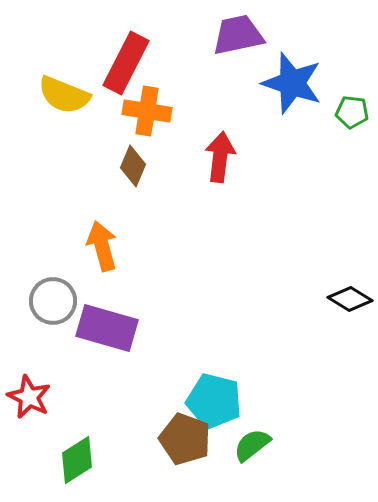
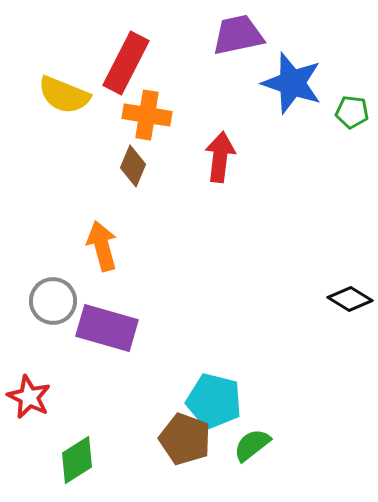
orange cross: moved 4 px down
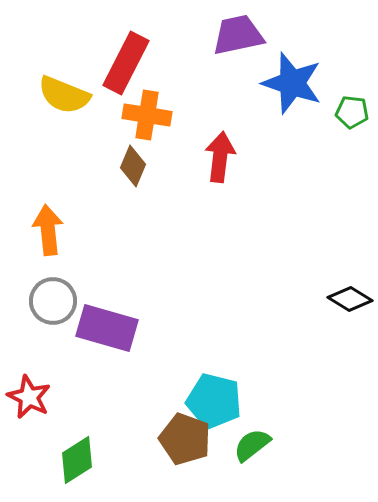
orange arrow: moved 54 px left, 16 px up; rotated 9 degrees clockwise
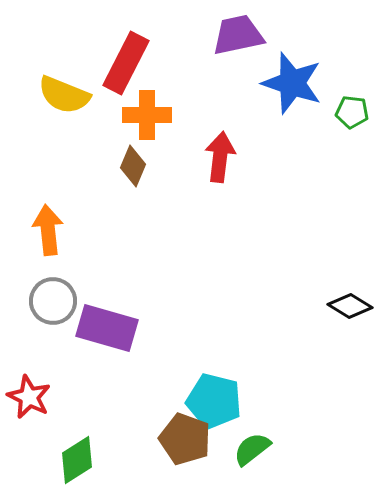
orange cross: rotated 9 degrees counterclockwise
black diamond: moved 7 px down
green semicircle: moved 4 px down
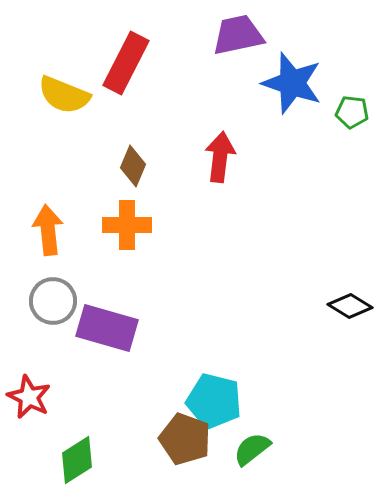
orange cross: moved 20 px left, 110 px down
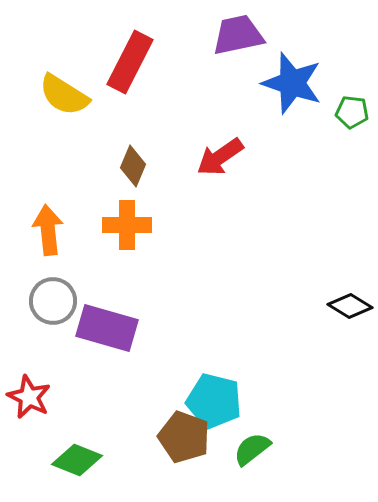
red rectangle: moved 4 px right, 1 px up
yellow semicircle: rotated 10 degrees clockwise
red arrow: rotated 132 degrees counterclockwise
brown pentagon: moved 1 px left, 2 px up
green diamond: rotated 54 degrees clockwise
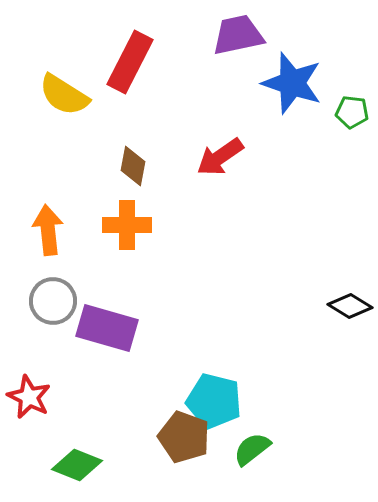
brown diamond: rotated 12 degrees counterclockwise
green diamond: moved 5 px down
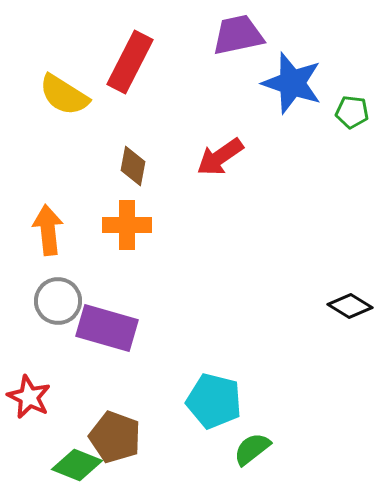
gray circle: moved 5 px right
brown pentagon: moved 69 px left
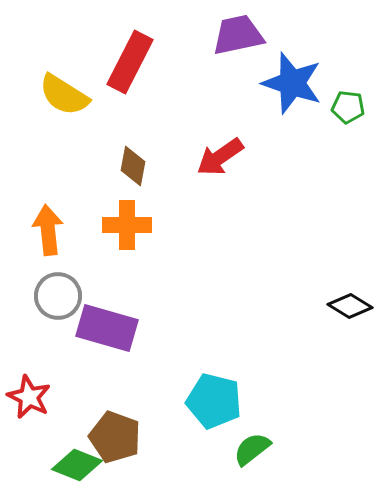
green pentagon: moved 4 px left, 5 px up
gray circle: moved 5 px up
